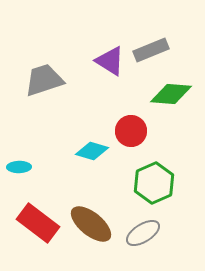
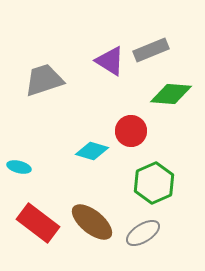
cyan ellipse: rotated 15 degrees clockwise
brown ellipse: moved 1 px right, 2 px up
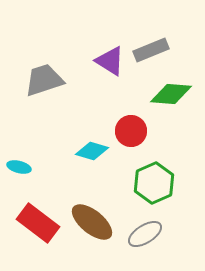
gray ellipse: moved 2 px right, 1 px down
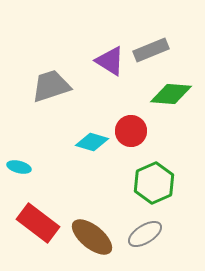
gray trapezoid: moved 7 px right, 6 px down
cyan diamond: moved 9 px up
brown ellipse: moved 15 px down
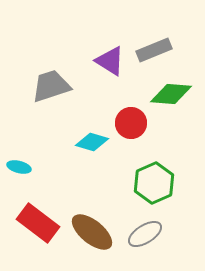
gray rectangle: moved 3 px right
red circle: moved 8 px up
brown ellipse: moved 5 px up
